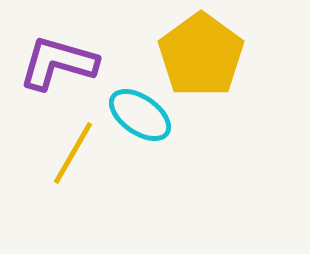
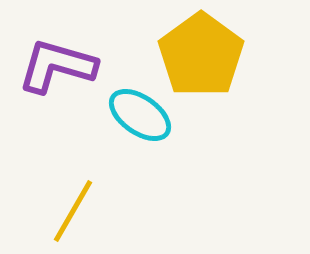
purple L-shape: moved 1 px left, 3 px down
yellow line: moved 58 px down
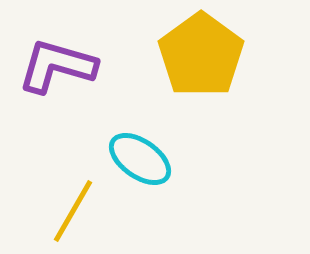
cyan ellipse: moved 44 px down
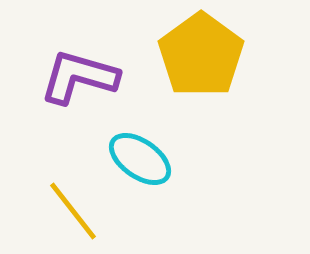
purple L-shape: moved 22 px right, 11 px down
yellow line: rotated 68 degrees counterclockwise
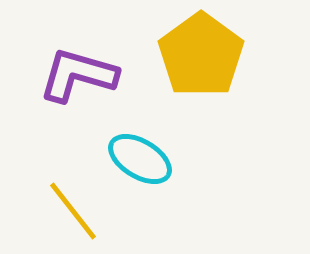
purple L-shape: moved 1 px left, 2 px up
cyan ellipse: rotated 4 degrees counterclockwise
